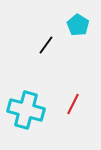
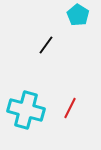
cyan pentagon: moved 10 px up
red line: moved 3 px left, 4 px down
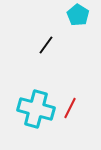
cyan cross: moved 10 px right, 1 px up
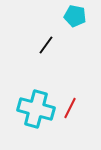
cyan pentagon: moved 3 px left, 1 px down; rotated 20 degrees counterclockwise
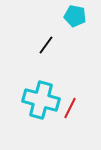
cyan cross: moved 5 px right, 9 px up
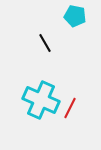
black line: moved 1 px left, 2 px up; rotated 66 degrees counterclockwise
cyan cross: rotated 9 degrees clockwise
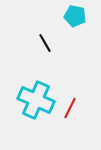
cyan cross: moved 5 px left
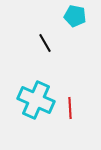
red line: rotated 30 degrees counterclockwise
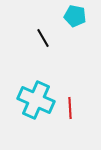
black line: moved 2 px left, 5 px up
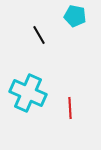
black line: moved 4 px left, 3 px up
cyan cross: moved 8 px left, 7 px up
